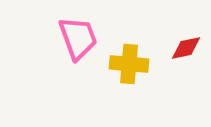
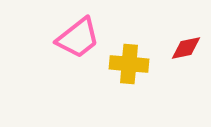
pink trapezoid: rotated 72 degrees clockwise
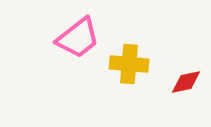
red diamond: moved 34 px down
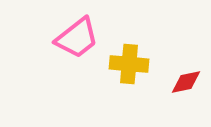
pink trapezoid: moved 1 px left
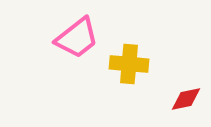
red diamond: moved 17 px down
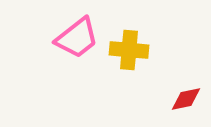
yellow cross: moved 14 px up
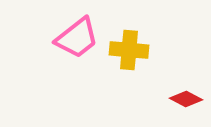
red diamond: rotated 40 degrees clockwise
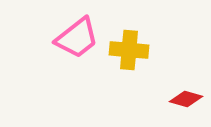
red diamond: rotated 12 degrees counterclockwise
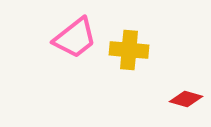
pink trapezoid: moved 2 px left
